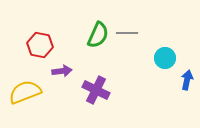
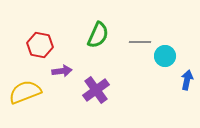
gray line: moved 13 px right, 9 px down
cyan circle: moved 2 px up
purple cross: rotated 28 degrees clockwise
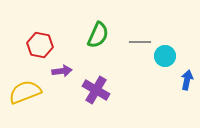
purple cross: rotated 24 degrees counterclockwise
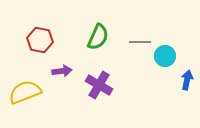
green semicircle: moved 2 px down
red hexagon: moved 5 px up
purple cross: moved 3 px right, 5 px up
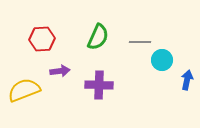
red hexagon: moved 2 px right, 1 px up; rotated 15 degrees counterclockwise
cyan circle: moved 3 px left, 4 px down
purple arrow: moved 2 px left
purple cross: rotated 28 degrees counterclockwise
yellow semicircle: moved 1 px left, 2 px up
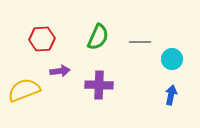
cyan circle: moved 10 px right, 1 px up
blue arrow: moved 16 px left, 15 px down
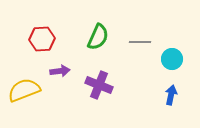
purple cross: rotated 20 degrees clockwise
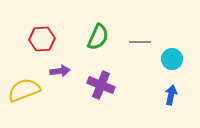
purple cross: moved 2 px right
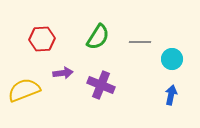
green semicircle: rotated 8 degrees clockwise
purple arrow: moved 3 px right, 2 px down
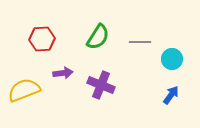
blue arrow: rotated 24 degrees clockwise
